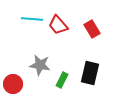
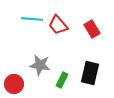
red circle: moved 1 px right
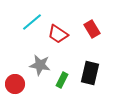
cyan line: moved 3 px down; rotated 45 degrees counterclockwise
red trapezoid: moved 9 px down; rotated 15 degrees counterclockwise
red circle: moved 1 px right
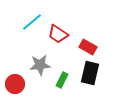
red rectangle: moved 4 px left, 18 px down; rotated 30 degrees counterclockwise
gray star: rotated 15 degrees counterclockwise
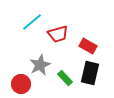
red trapezoid: rotated 50 degrees counterclockwise
red rectangle: moved 1 px up
gray star: rotated 20 degrees counterclockwise
green rectangle: moved 3 px right, 2 px up; rotated 70 degrees counterclockwise
red circle: moved 6 px right
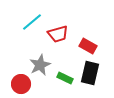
green rectangle: rotated 21 degrees counterclockwise
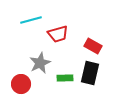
cyan line: moved 1 px left, 2 px up; rotated 25 degrees clockwise
red rectangle: moved 5 px right
gray star: moved 2 px up
green rectangle: rotated 28 degrees counterclockwise
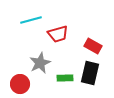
red circle: moved 1 px left
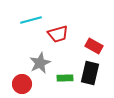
red rectangle: moved 1 px right
red circle: moved 2 px right
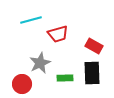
black rectangle: moved 2 px right; rotated 15 degrees counterclockwise
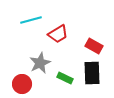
red trapezoid: rotated 15 degrees counterclockwise
green rectangle: rotated 28 degrees clockwise
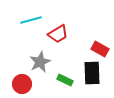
red rectangle: moved 6 px right, 3 px down
gray star: moved 1 px up
green rectangle: moved 2 px down
